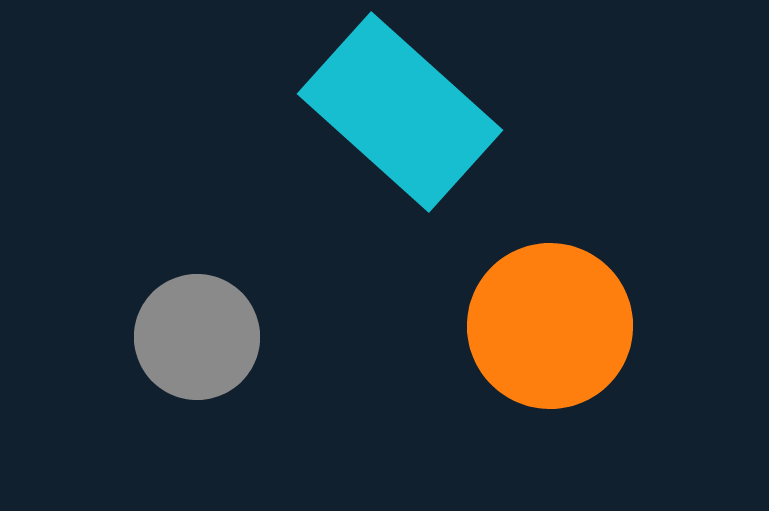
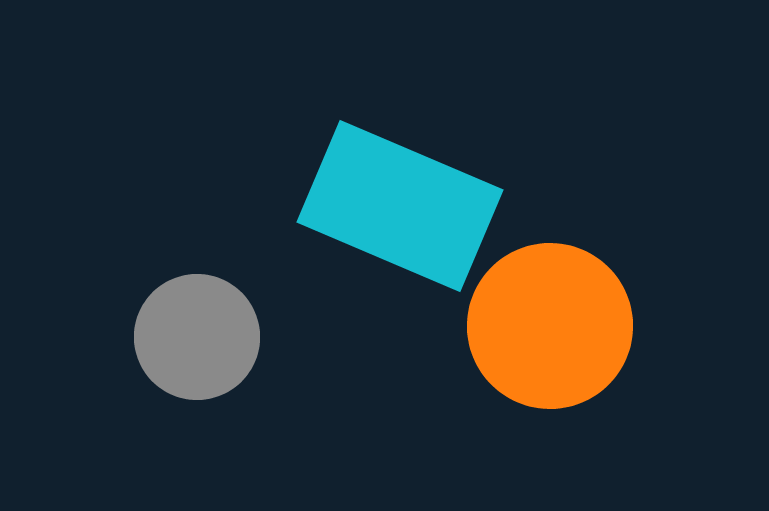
cyan rectangle: moved 94 px down; rotated 19 degrees counterclockwise
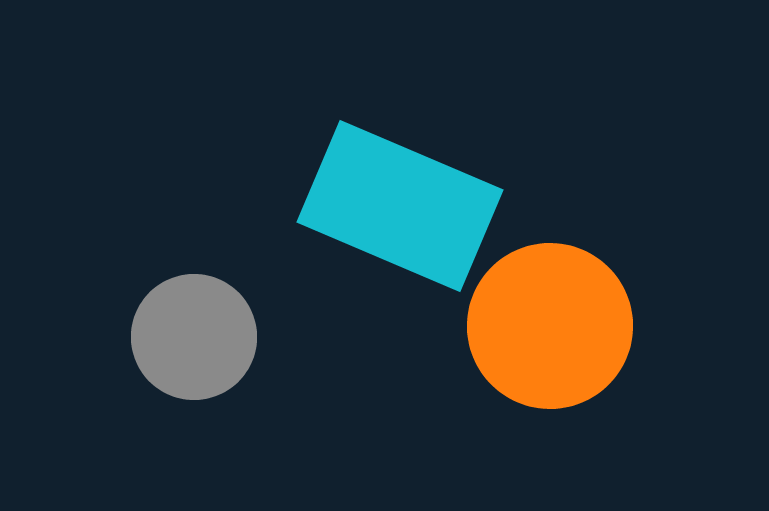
gray circle: moved 3 px left
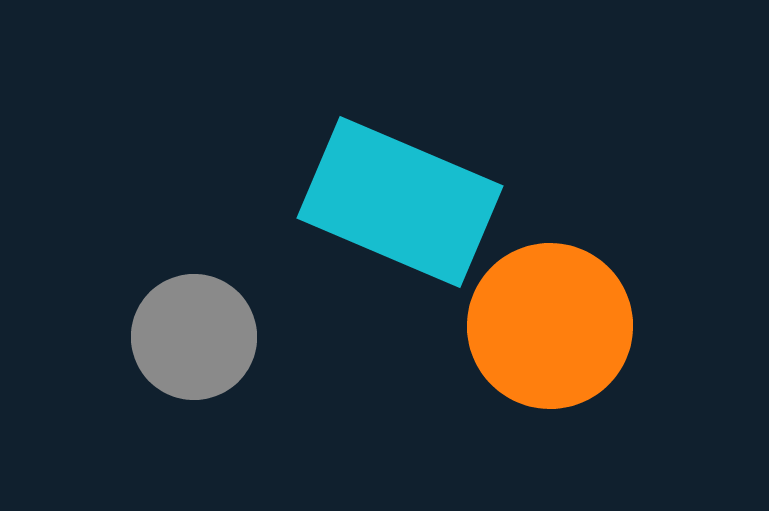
cyan rectangle: moved 4 px up
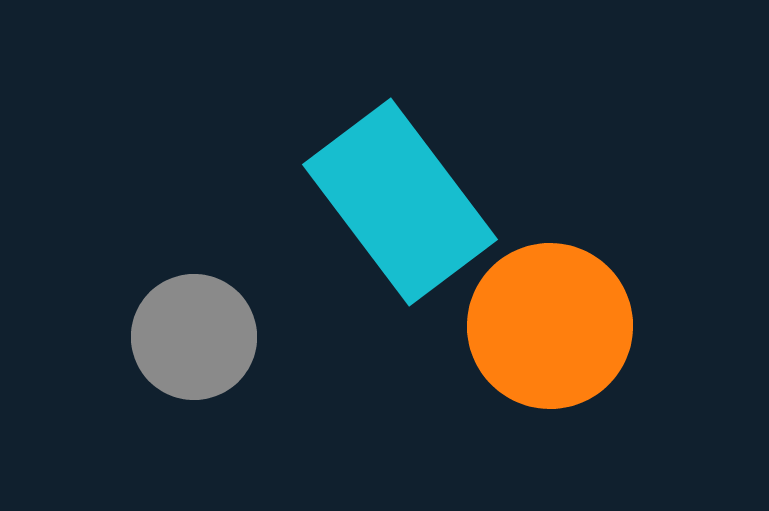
cyan rectangle: rotated 30 degrees clockwise
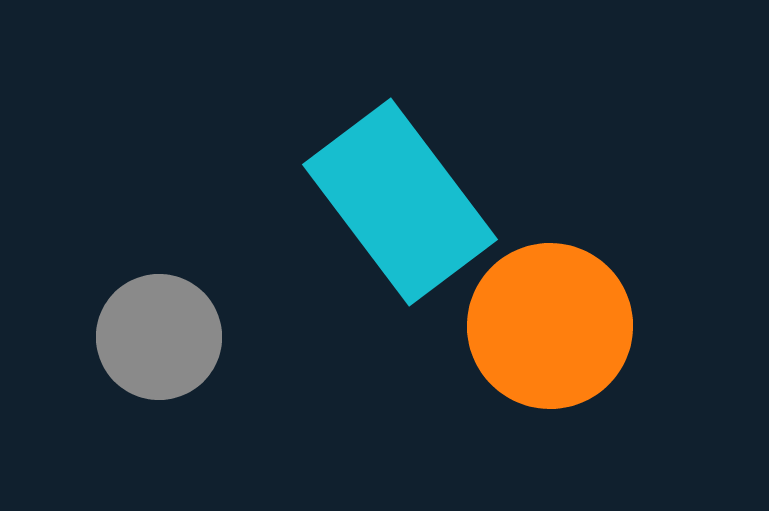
gray circle: moved 35 px left
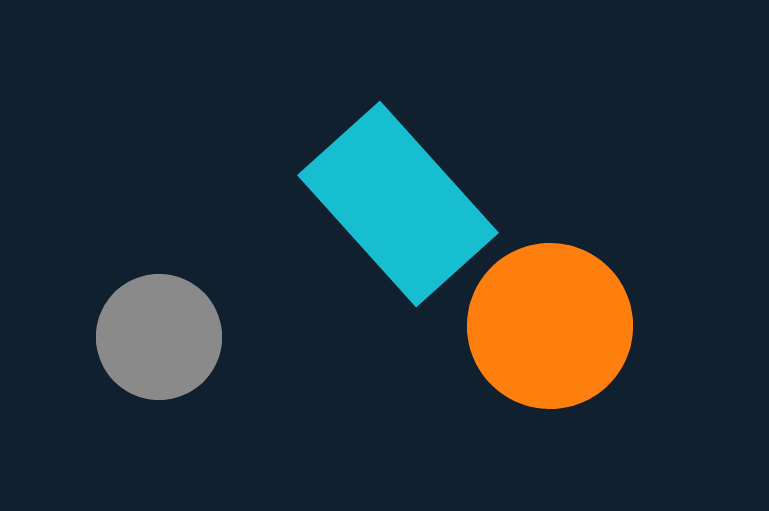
cyan rectangle: moved 2 px left, 2 px down; rotated 5 degrees counterclockwise
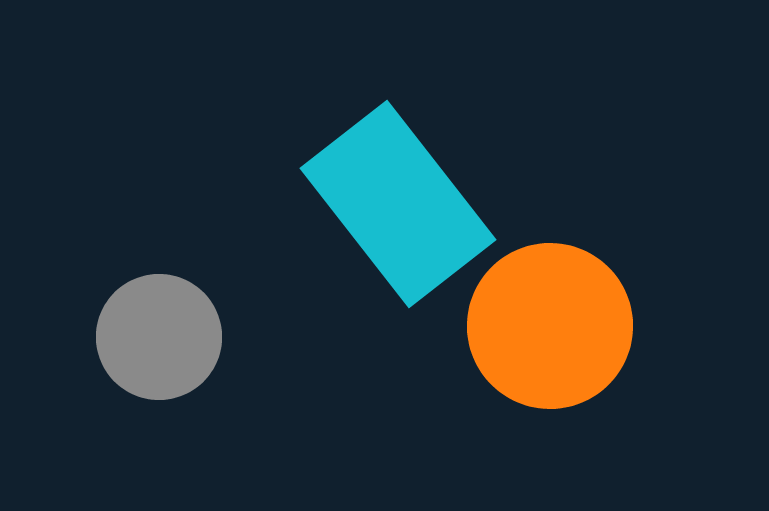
cyan rectangle: rotated 4 degrees clockwise
